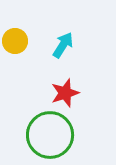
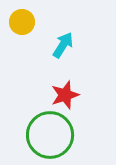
yellow circle: moved 7 px right, 19 px up
red star: moved 2 px down
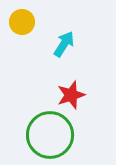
cyan arrow: moved 1 px right, 1 px up
red star: moved 6 px right
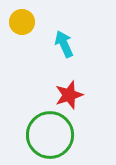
cyan arrow: rotated 56 degrees counterclockwise
red star: moved 2 px left
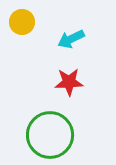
cyan arrow: moved 7 px right, 5 px up; rotated 92 degrees counterclockwise
red star: moved 13 px up; rotated 16 degrees clockwise
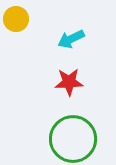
yellow circle: moved 6 px left, 3 px up
green circle: moved 23 px right, 4 px down
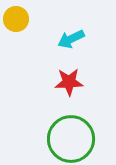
green circle: moved 2 px left
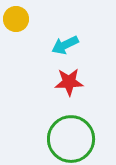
cyan arrow: moved 6 px left, 6 px down
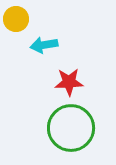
cyan arrow: moved 21 px left; rotated 16 degrees clockwise
green circle: moved 11 px up
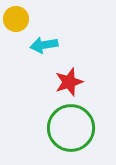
red star: rotated 16 degrees counterclockwise
